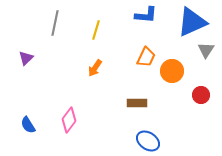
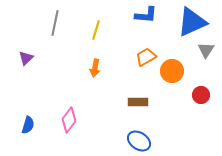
orange trapezoid: rotated 145 degrees counterclockwise
orange arrow: rotated 24 degrees counterclockwise
brown rectangle: moved 1 px right, 1 px up
blue semicircle: rotated 132 degrees counterclockwise
blue ellipse: moved 9 px left
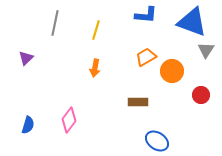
blue triangle: rotated 44 degrees clockwise
blue ellipse: moved 18 px right
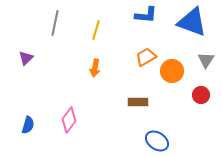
gray triangle: moved 10 px down
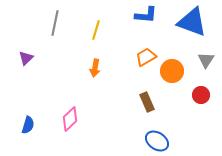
brown rectangle: moved 9 px right; rotated 66 degrees clockwise
pink diamond: moved 1 px right, 1 px up; rotated 10 degrees clockwise
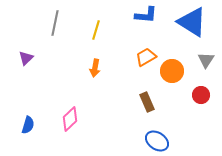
blue triangle: rotated 12 degrees clockwise
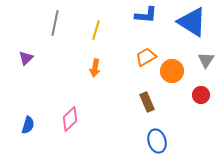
blue ellipse: rotated 40 degrees clockwise
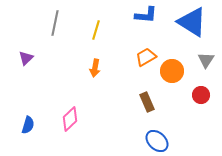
blue ellipse: rotated 30 degrees counterclockwise
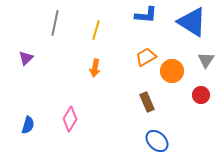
pink diamond: rotated 15 degrees counterclockwise
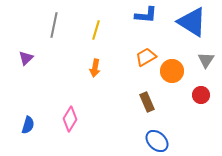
gray line: moved 1 px left, 2 px down
